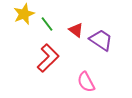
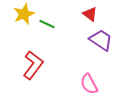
green line: rotated 28 degrees counterclockwise
red triangle: moved 14 px right, 16 px up
red L-shape: moved 15 px left, 7 px down; rotated 8 degrees counterclockwise
pink semicircle: moved 3 px right, 2 px down
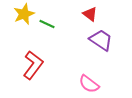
pink semicircle: rotated 25 degrees counterclockwise
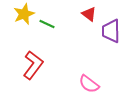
red triangle: moved 1 px left
purple trapezoid: moved 10 px right, 9 px up; rotated 125 degrees counterclockwise
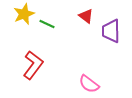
red triangle: moved 3 px left, 2 px down
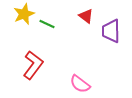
pink semicircle: moved 9 px left
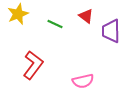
yellow star: moved 6 px left
green line: moved 8 px right
pink semicircle: moved 3 px right, 3 px up; rotated 50 degrees counterclockwise
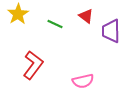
yellow star: rotated 10 degrees counterclockwise
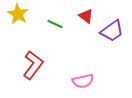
yellow star: rotated 10 degrees counterclockwise
purple trapezoid: moved 1 px right; rotated 125 degrees counterclockwise
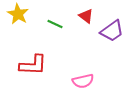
red L-shape: rotated 56 degrees clockwise
